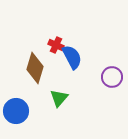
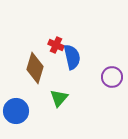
blue semicircle: rotated 15 degrees clockwise
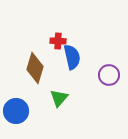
red cross: moved 2 px right, 4 px up; rotated 21 degrees counterclockwise
purple circle: moved 3 px left, 2 px up
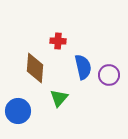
blue semicircle: moved 11 px right, 10 px down
brown diamond: rotated 12 degrees counterclockwise
blue circle: moved 2 px right
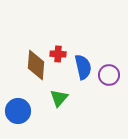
red cross: moved 13 px down
brown diamond: moved 1 px right, 3 px up
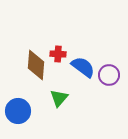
blue semicircle: rotated 40 degrees counterclockwise
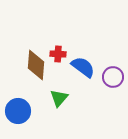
purple circle: moved 4 px right, 2 px down
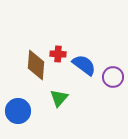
blue semicircle: moved 1 px right, 2 px up
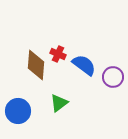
red cross: rotated 21 degrees clockwise
green triangle: moved 5 px down; rotated 12 degrees clockwise
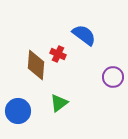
blue semicircle: moved 30 px up
